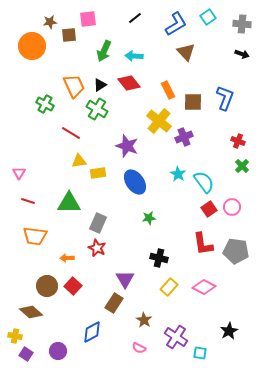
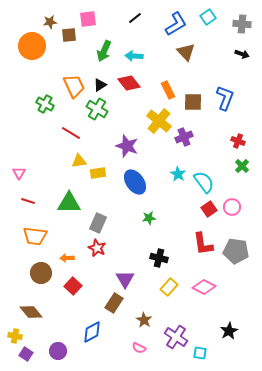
brown circle at (47, 286): moved 6 px left, 13 px up
brown diamond at (31, 312): rotated 10 degrees clockwise
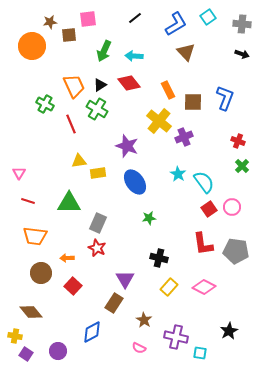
red line at (71, 133): moved 9 px up; rotated 36 degrees clockwise
purple cross at (176, 337): rotated 20 degrees counterclockwise
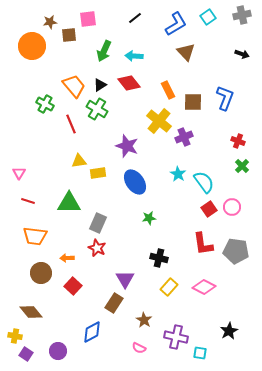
gray cross at (242, 24): moved 9 px up; rotated 18 degrees counterclockwise
orange trapezoid at (74, 86): rotated 15 degrees counterclockwise
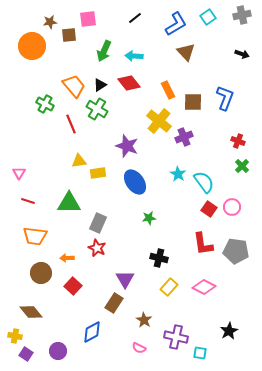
red square at (209, 209): rotated 21 degrees counterclockwise
